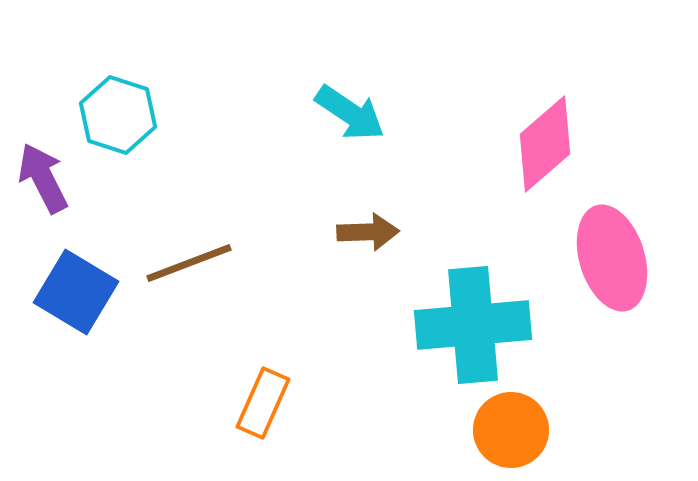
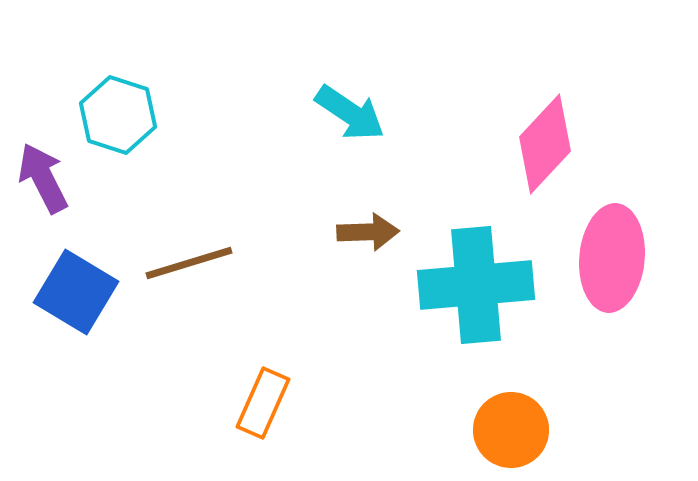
pink diamond: rotated 6 degrees counterclockwise
pink ellipse: rotated 22 degrees clockwise
brown line: rotated 4 degrees clockwise
cyan cross: moved 3 px right, 40 px up
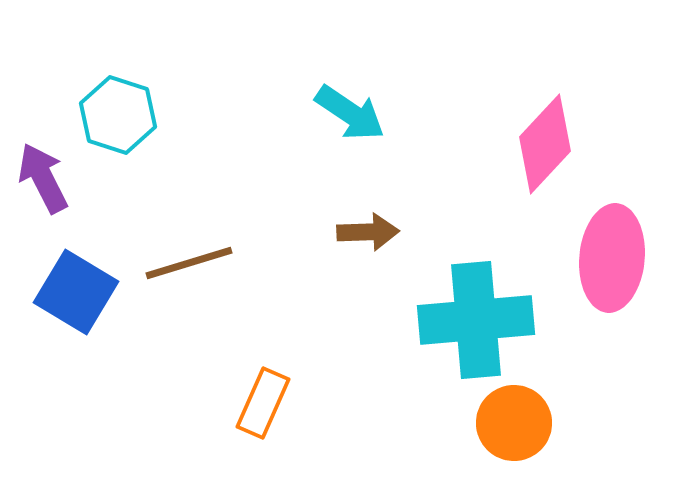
cyan cross: moved 35 px down
orange circle: moved 3 px right, 7 px up
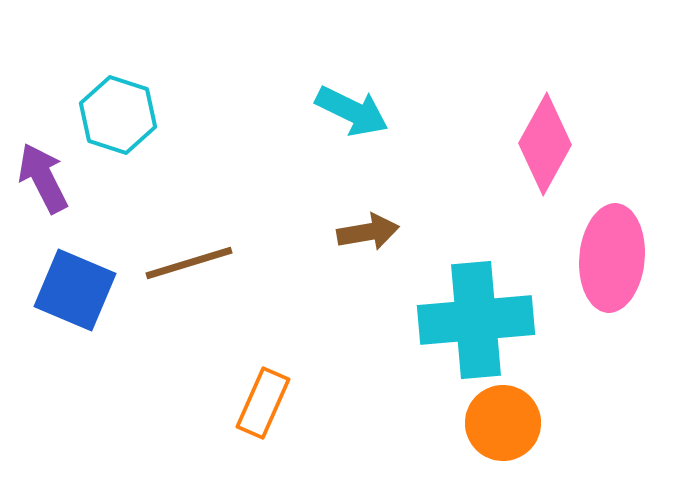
cyan arrow: moved 2 px right, 2 px up; rotated 8 degrees counterclockwise
pink diamond: rotated 14 degrees counterclockwise
brown arrow: rotated 8 degrees counterclockwise
blue square: moved 1 px left, 2 px up; rotated 8 degrees counterclockwise
orange circle: moved 11 px left
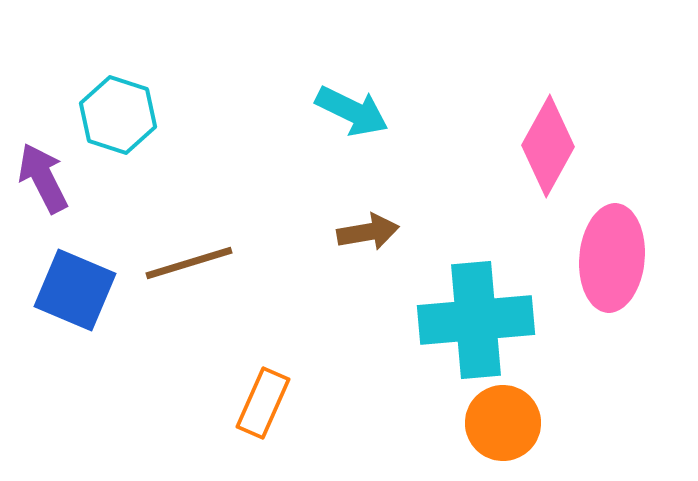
pink diamond: moved 3 px right, 2 px down
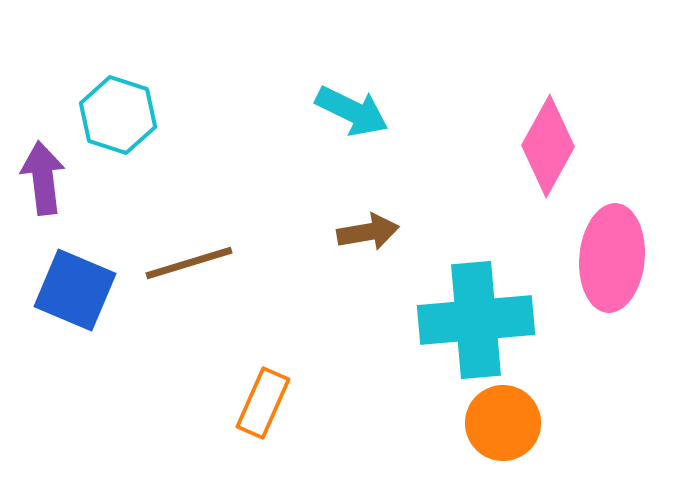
purple arrow: rotated 20 degrees clockwise
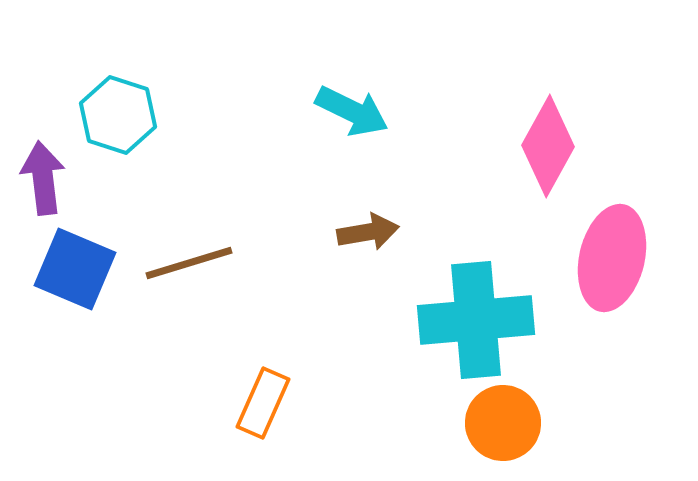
pink ellipse: rotated 8 degrees clockwise
blue square: moved 21 px up
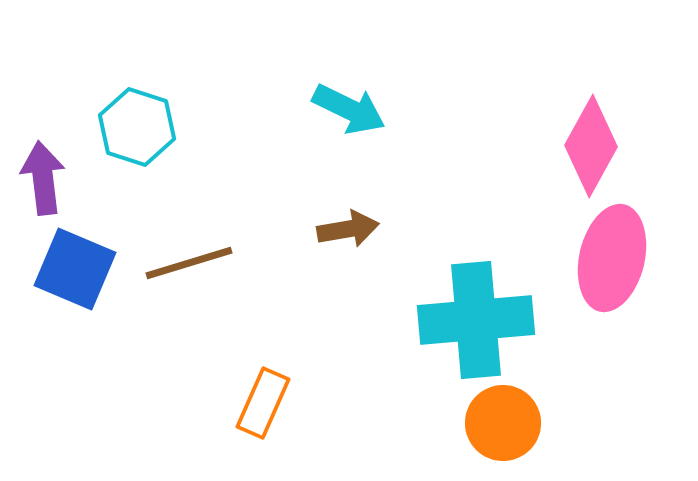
cyan arrow: moved 3 px left, 2 px up
cyan hexagon: moved 19 px right, 12 px down
pink diamond: moved 43 px right
brown arrow: moved 20 px left, 3 px up
